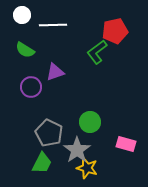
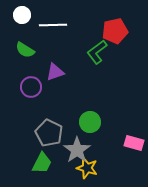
pink rectangle: moved 8 px right, 1 px up
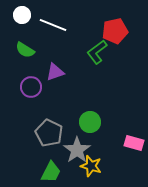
white line: rotated 24 degrees clockwise
green trapezoid: moved 9 px right, 9 px down
yellow star: moved 4 px right, 2 px up
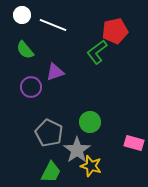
green semicircle: rotated 18 degrees clockwise
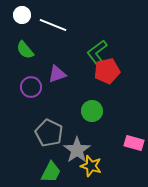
red pentagon: moved 8 px left, 40 px down
purple triangle: moved 2 px right, 2 px down
green circle: moved 2 px right, 11 px up
